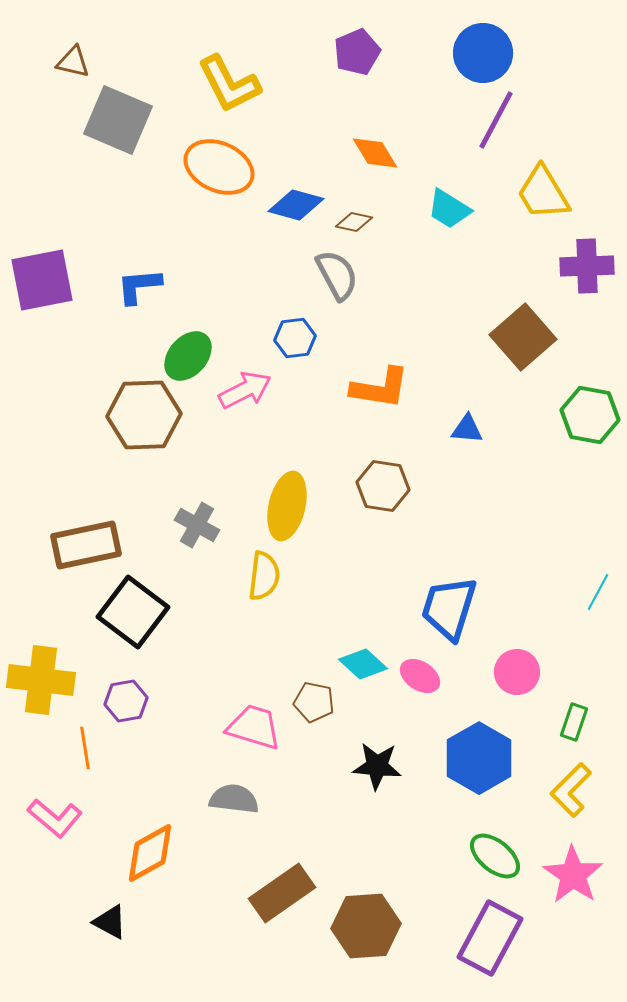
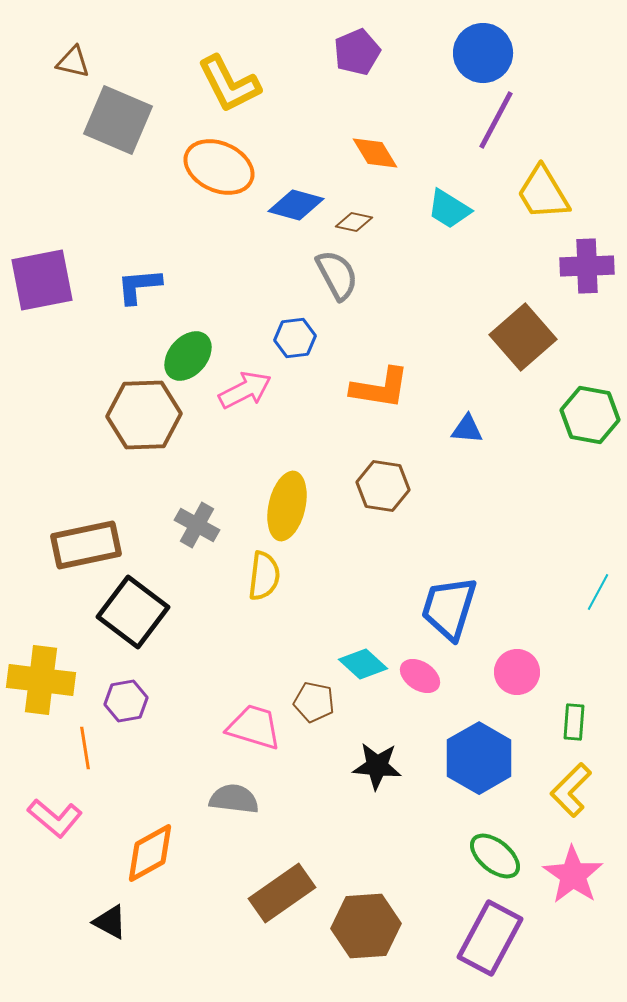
green rectangle at (574, 722): rotated 15 degrees counterclockwise
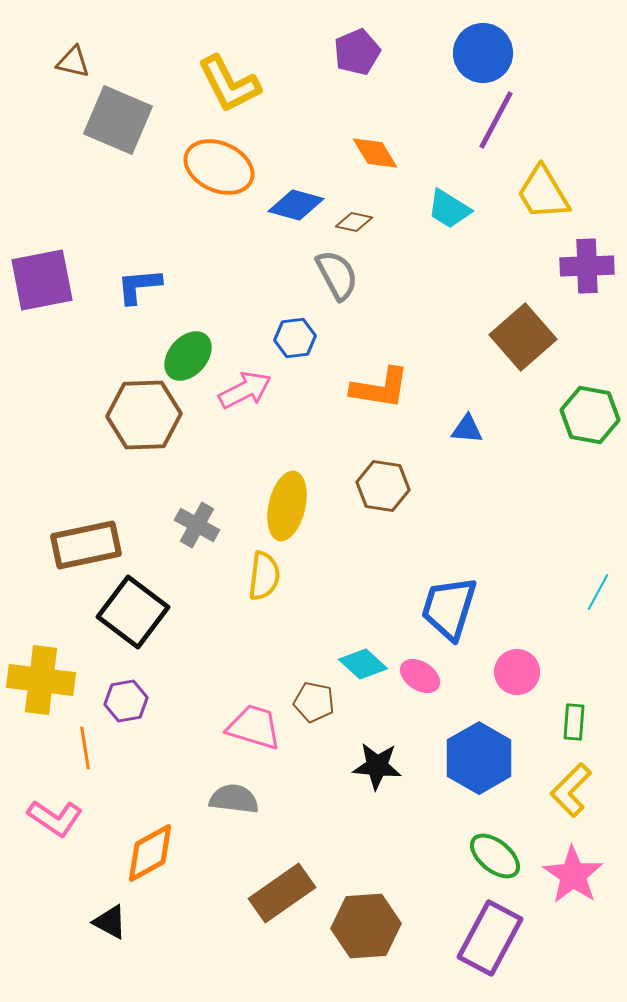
pink L-shape at (55, 818): rotated 6 degrees counterclockwise
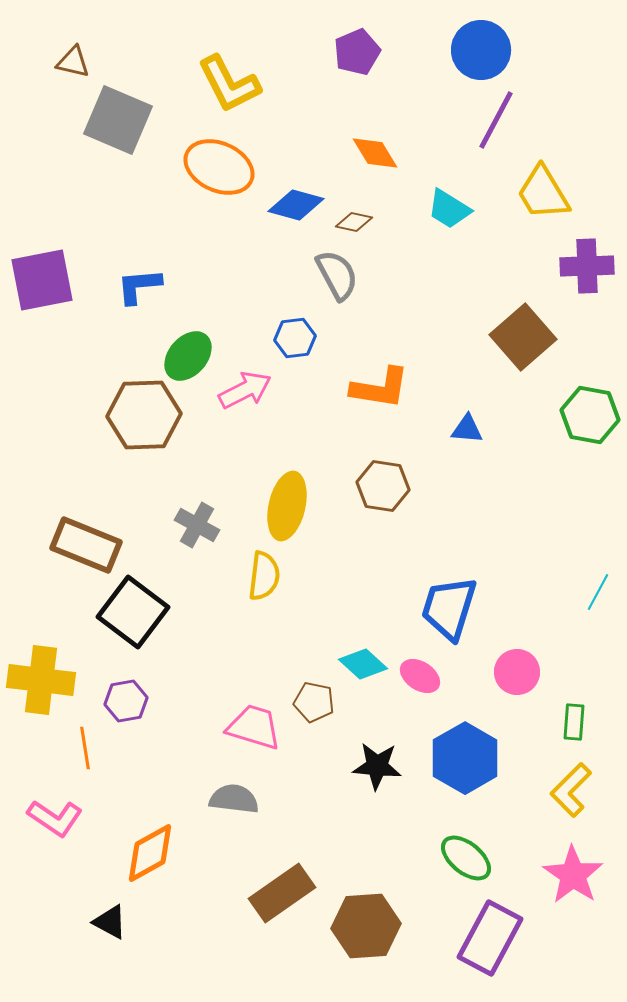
blue circle at (483, 53): moved 2 px left, 3 px up
brown rectangle at (86, 545): rotated 34 degrees clockwise
blue hexagon at (479, 758): moved 14 px left
green ellipse at (495, 856): moved 29 px left, 2 px down
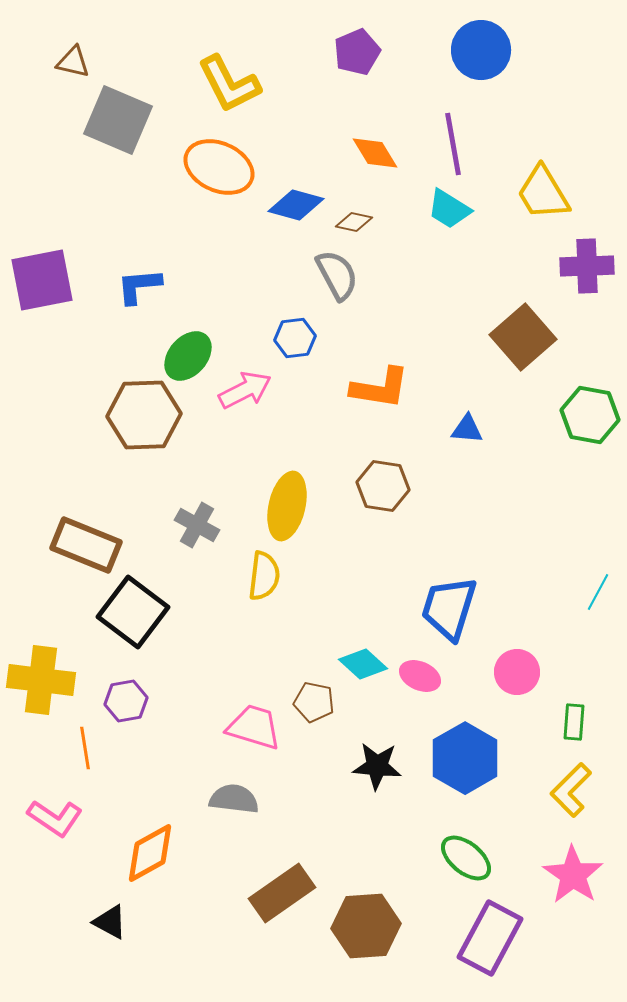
purple line at (496, 120): moved 43 px left, 24 px down; rotated 38 degrees counterclockwise
pink ellipse at (420, 676): rotated 9 degrees counterclockwise
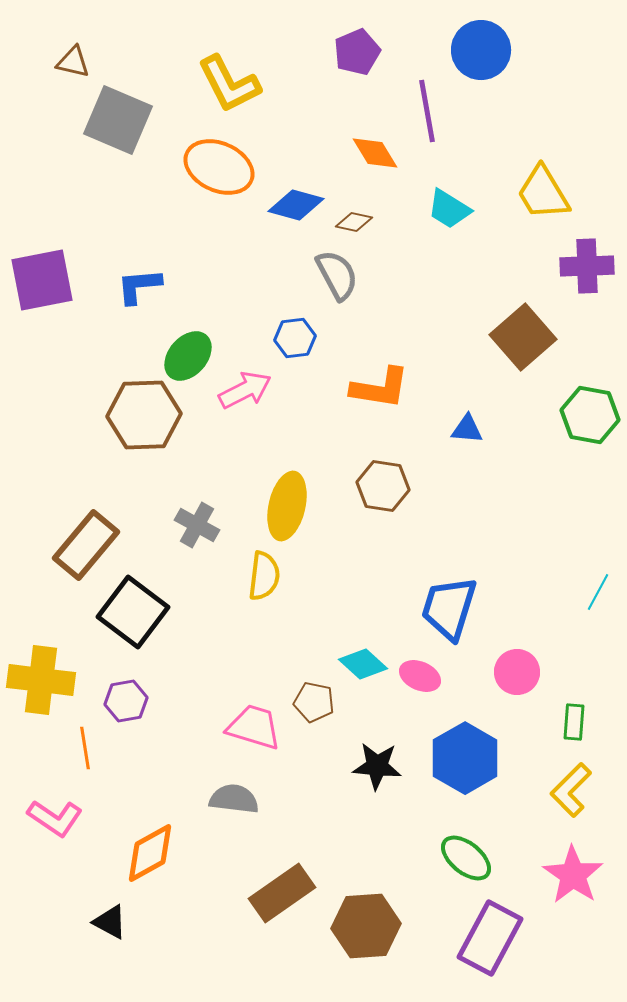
purple line at (453, 144): moved 26 px left, 33 px up
brown rectangle at (86, 545): rotated 72 degrees counterclockwise
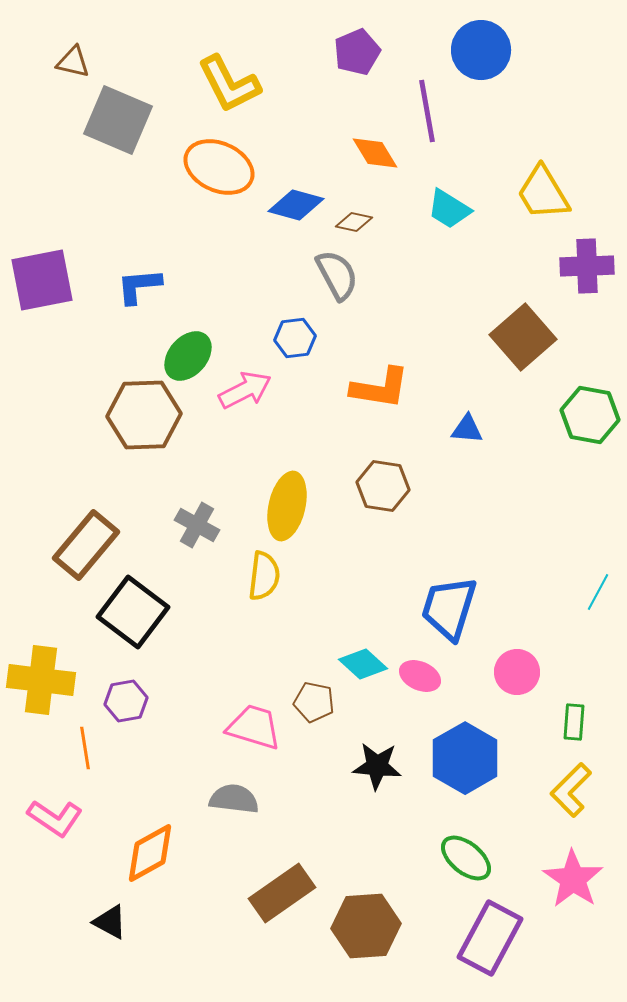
pink star at (573, 875): moved 4 px down
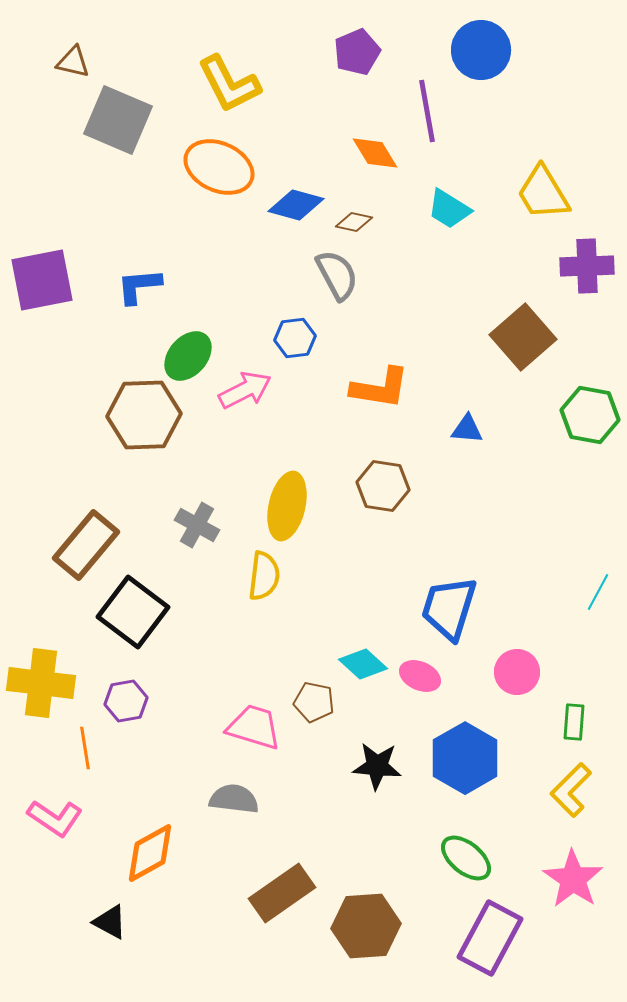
yellow cross at (41, 680): moved 3 px down
